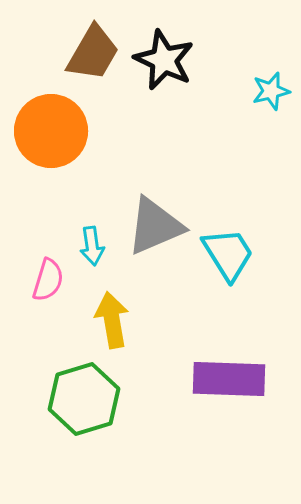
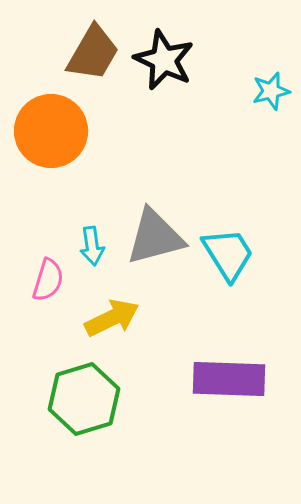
gray triangle: moved 11 px down; rotated 8 degrees clockwise
yellow arrow: moved 2 px up; rotated 74 degrees clockwise
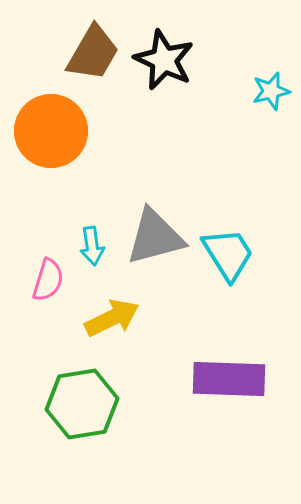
green hexagon: moved 2 px left, 5 px down; rotated 8 degrees clockwise
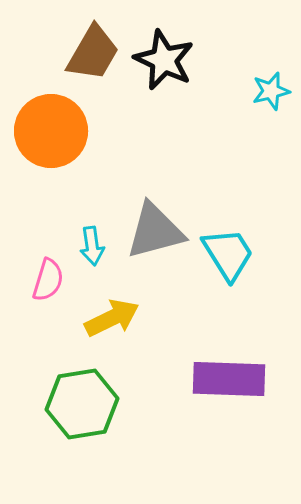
gray triangle: moved 6 px up
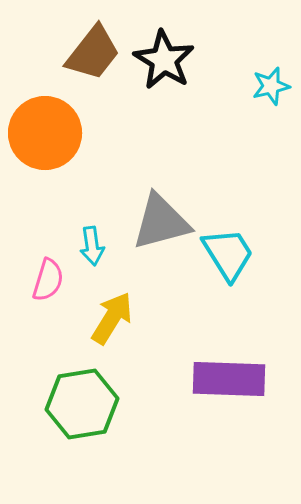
brown trapezoid: rotated 8 degrees clockwise
black star: rotated 6 degrees clockwise
cyan star: moved 5 px up
orange circle: moved 6 px left, 2 px down
gray triangle: moved 6 px right, 9 px up
yellow arrow: rotated 32 degrees counterclockwise
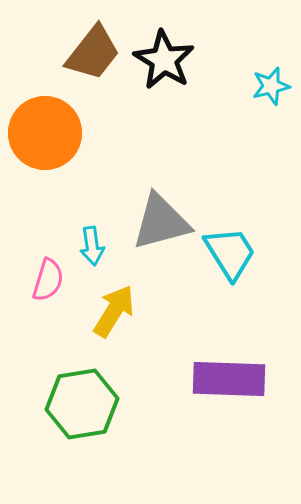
cyan trapezoid: moved 2 px right, 1 px up
yellow arrow: moved 2 px right, 7 px up
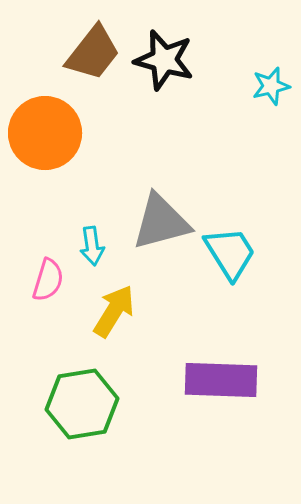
black star: rotated 16 degrees counterclockwise
purple rectangle: moved 8 px left, 1 px down
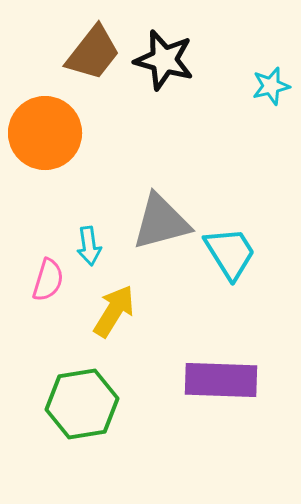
cyan arrow: moved 3 px left
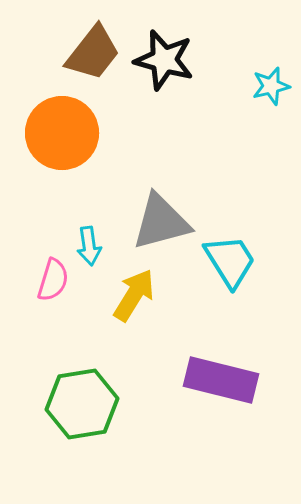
orange circle: moved 17 px right
cyan trapezoid: moved 8 px down
pink semicircle: moved 5 px right
yellow arrow: moved 20 px right, 16 px up
purple rectangle: rotated 12 degrees clockwise
